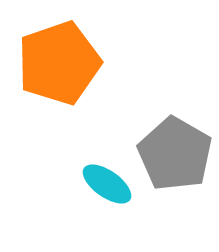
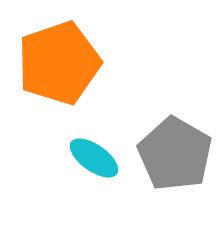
cyan ellipse: moved 13 px left, 26 px up
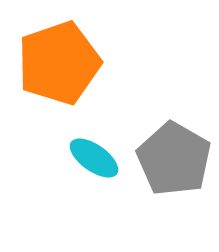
gray pentagon: moved 1 px left, 5 px down
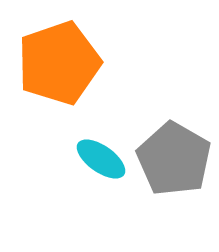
cyan ellipse: moved 7 px right, 1 px down
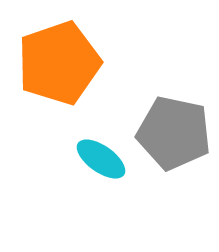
gray pentagon: moved 26 px up; rotated 18 degrees counterclockwise
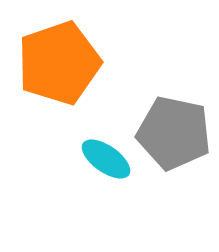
cyan ellipse: moved 5 px right
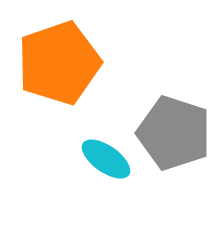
gray pentagon: rotated 6 degrees clockwise
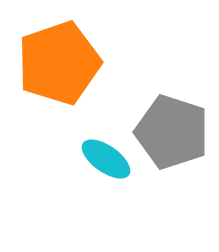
gray pentagon: moved 2 px left, 1 px up
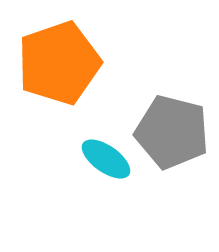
gray pentagon: rotated 4 degrees counterclockwise
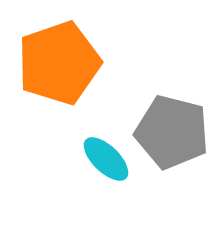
cyan ellipse: rotated 9 degrees clockwise
